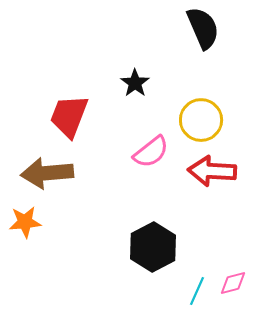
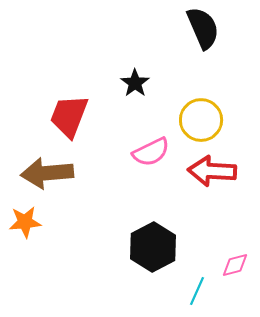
pink semicircle: rotated 12 degrees clockwise
pink diamond: moved 2 px right, 18 px up
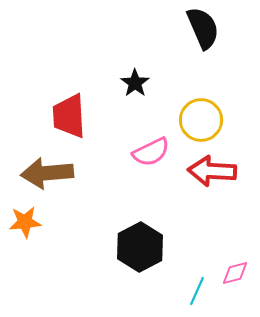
red trapezoid: rotated 24 degrees counterclockwise
black hexagon: moved 13 px left
pink diamond: moved 8 px down
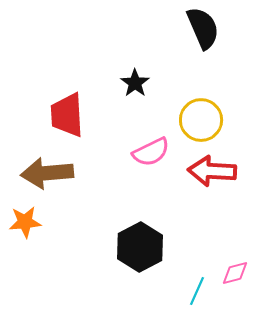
red trapezoid: moved 2 px left, 1 px up
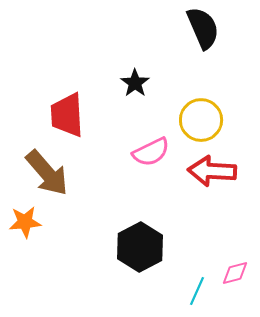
brown arrow: rotated 126 degrees counterclockwise
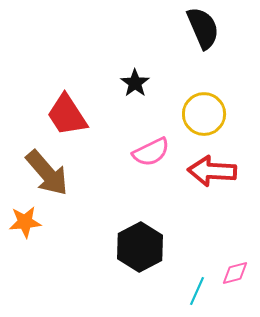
red trapezoid: rotated 30 degrees counterclockwise
yellow circle: moved 3 px right, 6 px up
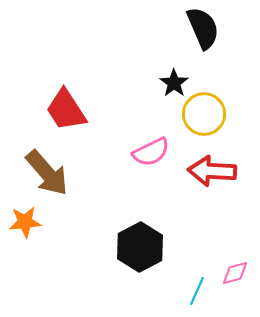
black star: moved 39 px right
red trapezoid: moved 1 px left, 5 px up
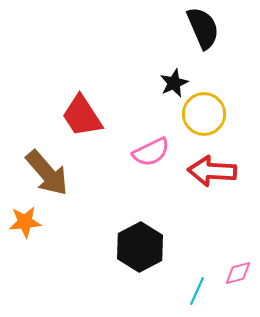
black star: rotated 12 degrees clockwise
red trapezoid: moved 16 px right, 6 px down
pink diamond: moved 3 px right
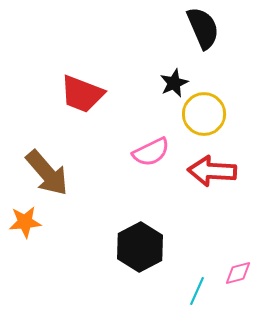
red trapezoid: moved 22 px up; rotated 36 degrees counterclockwise
